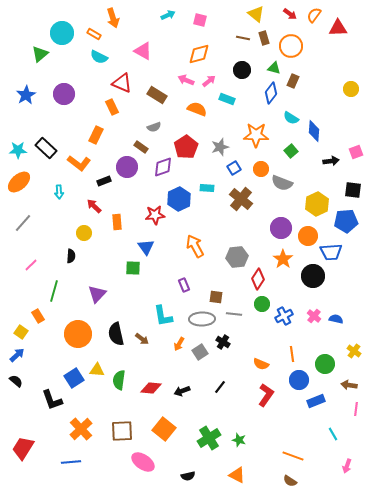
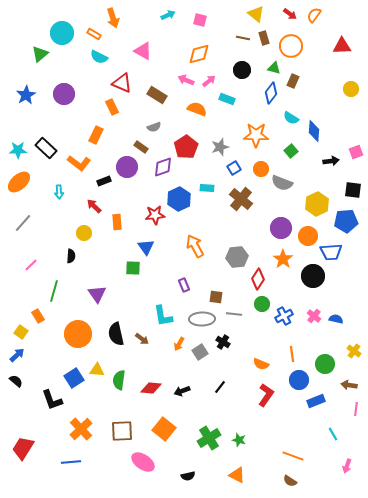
red triangle at (338, 28): moved 4 px right, 18 px down
purple triangle at (97, 294): rotated 18 degrees counterclockwise
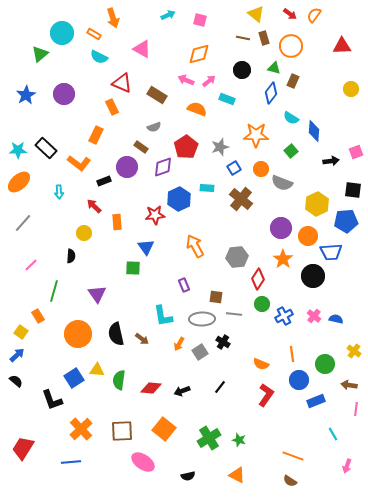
pink triangle at (143, 51): moved 1 px left, 2 px up
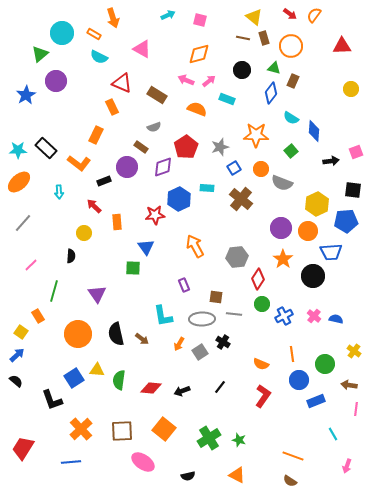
yellow triangle at (256, 14): moved 2 px left, 3 px down
purple circle at (64, 94): moved 8 px left, 13 px up
orange circle at (308, 236): moved 5 px up
red L-shape at (266, 395): moved 3 px left, 1 px down
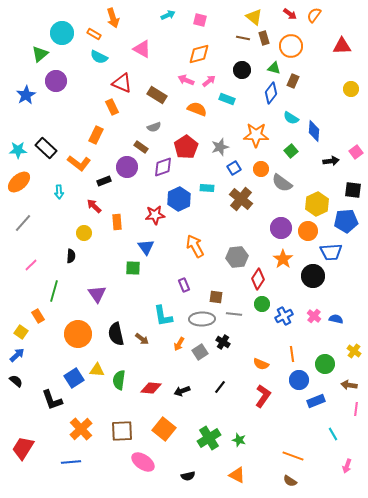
pink square at (356, 152): rotated 16 degrees counterclockwise
gray semicircle at (282, 183): rotated 15 degrees clockwise
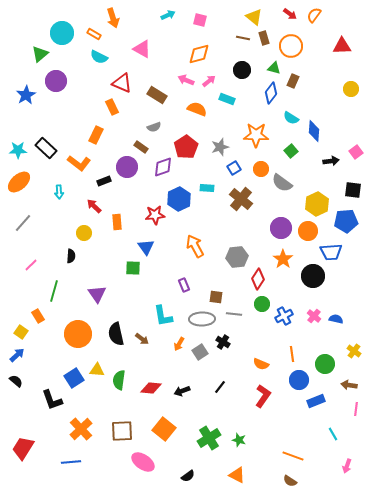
black semicircle at (188, 476): rotated 24 degrees counterclockwise
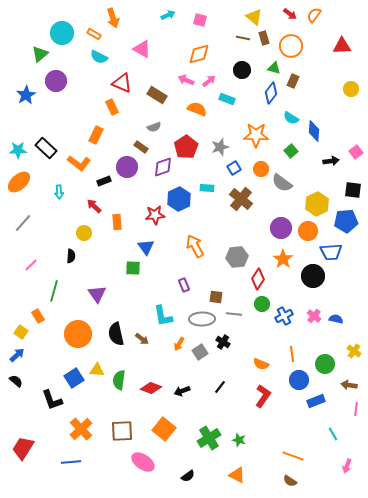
red diamond at (151, 388): rotated 15 degrees clockwise
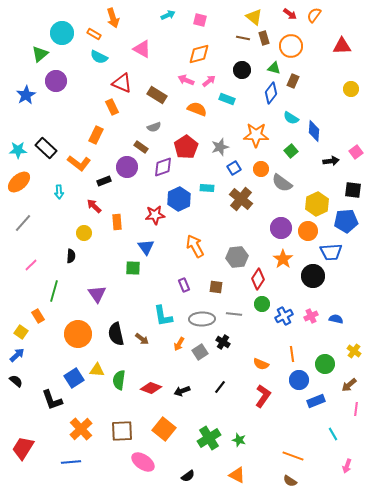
brown square at (216, 297): moved 10 px up
pink cross at (314, 316): moved 3 px left; rotated 24 degrees clockwise
brown arrow at (349, 385): rotated 49 degrees counterclockwise
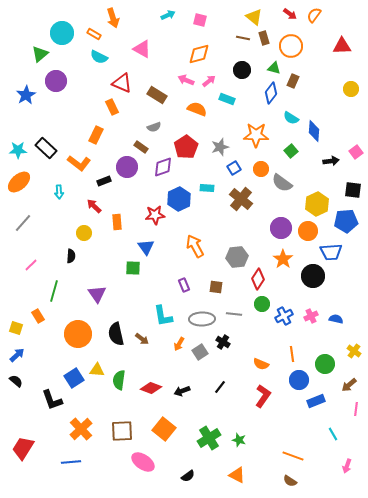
yellow square at (21, 332): moved 5 px left, 4 px up; rotated 16 degrees counterclockwise
